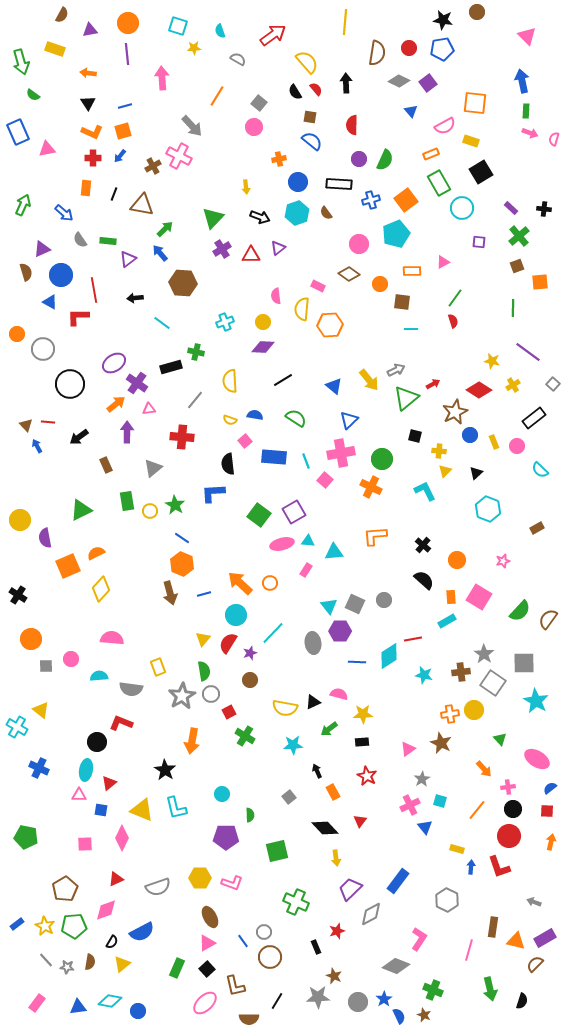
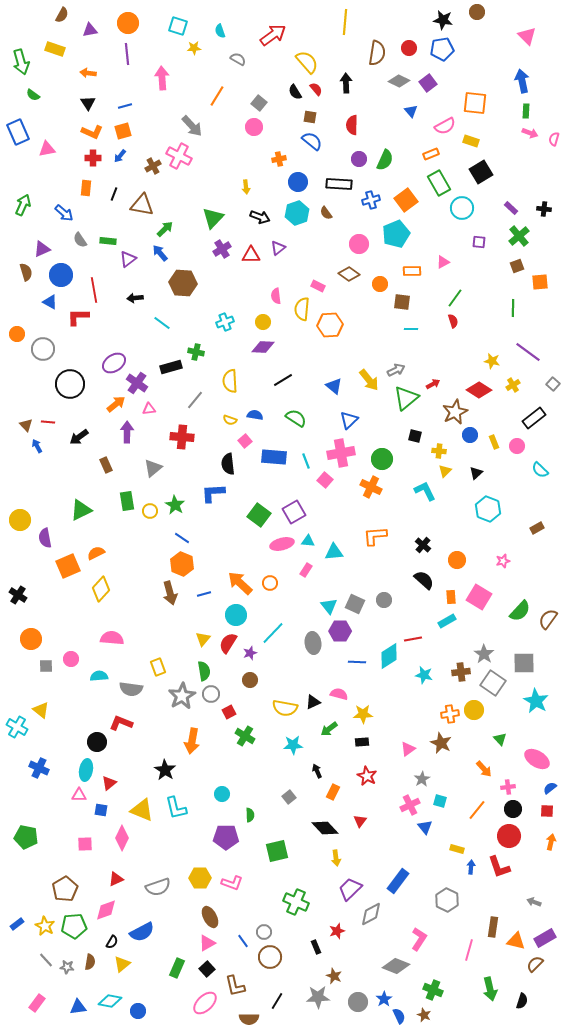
orange rectangle at (333, 792): rotated 56 degrees clockwise
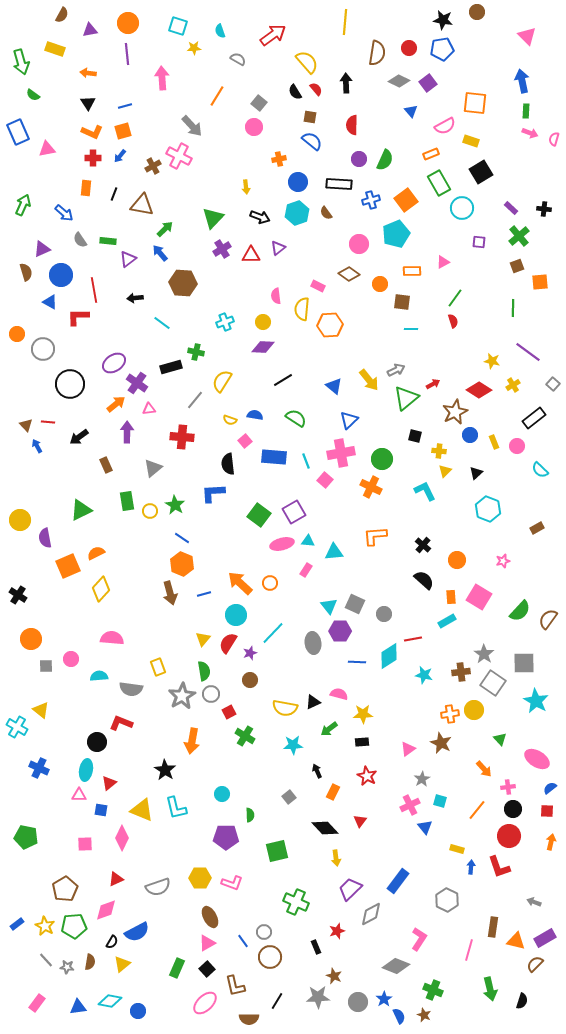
yellow semicircle at (230, 381): moved 8 px left; rotated 35 degrees clockwise
gray circle at (384, 600): moved 14 px down
blue semicircle at (142, 932): moved 5 px left
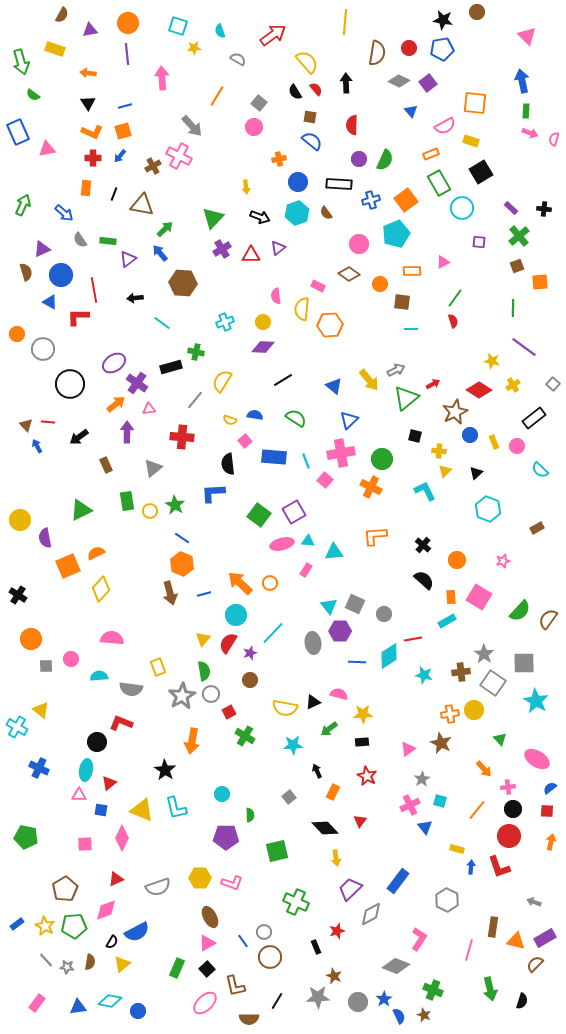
purple line at (528, 352): moved 4 px left, 5 px up
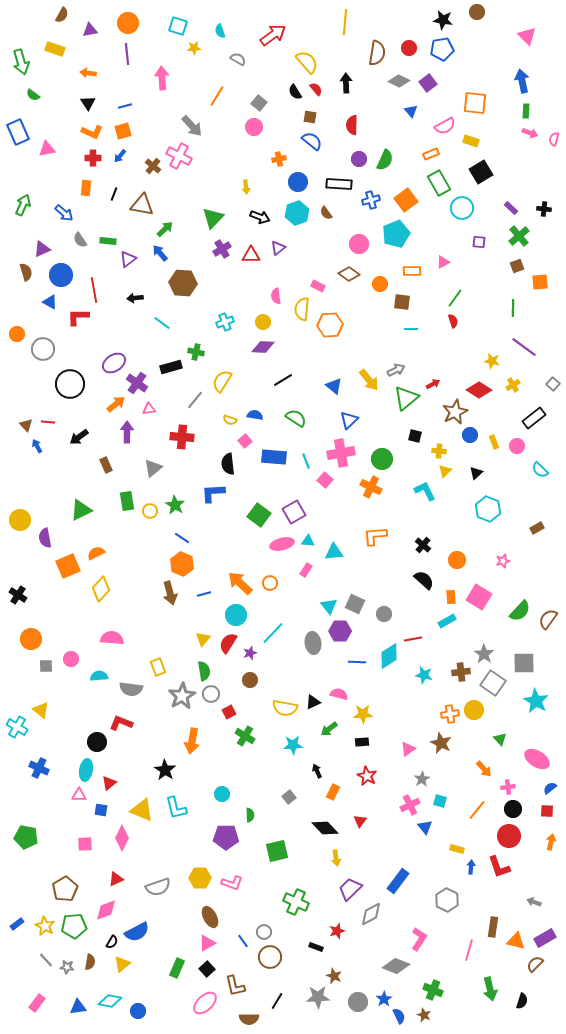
brown cross at (153, 166): rotated 21 degrees counterclockwise
black rectangle at (316, 947): rotated 48 degrees counterclockwise
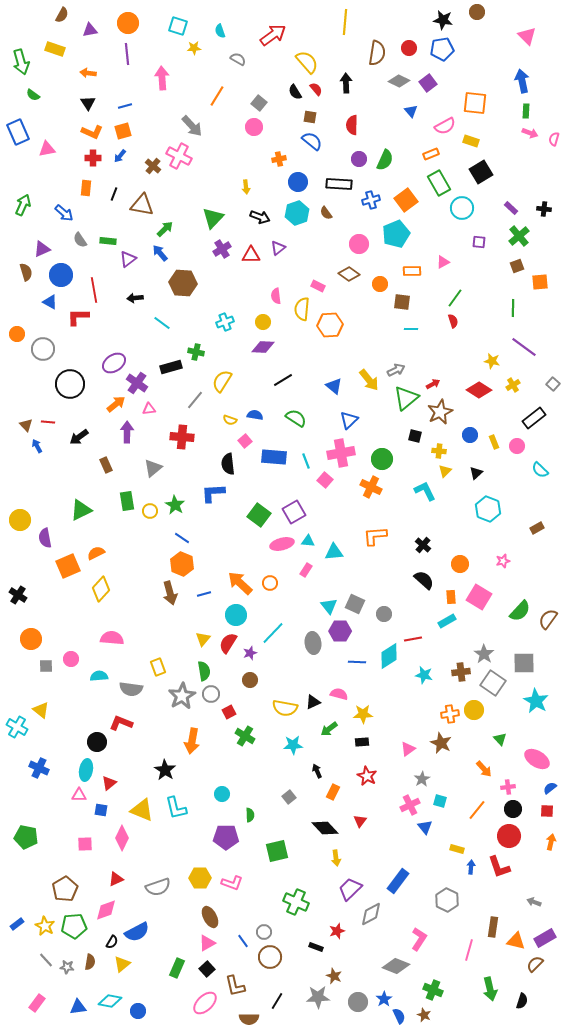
brown star at (455, 412): moved 15 px left
orange circle at (457, 560): moved 3 px right, 4 px down
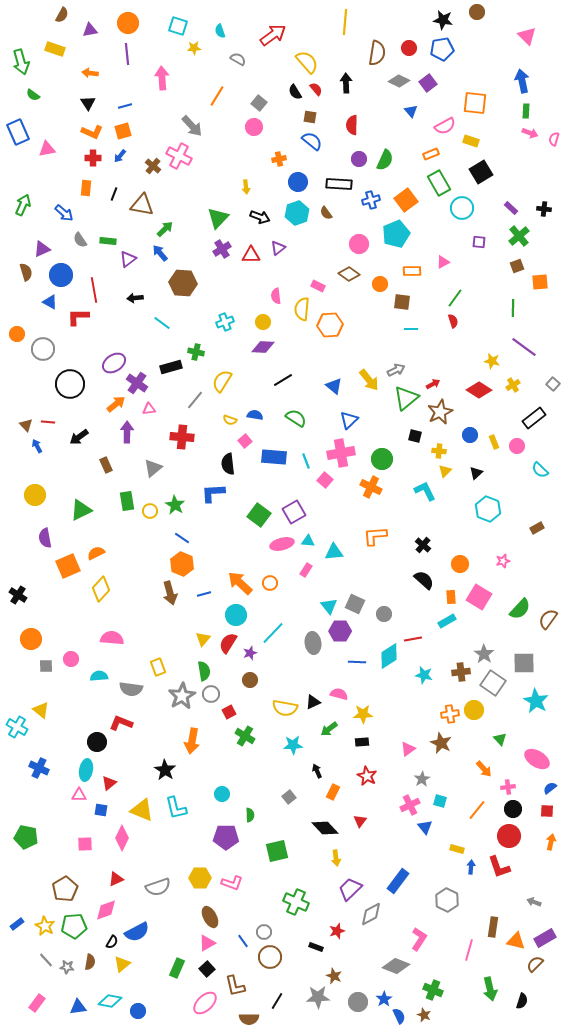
orange arrow at (88, 73): moved 2 px right
green triangle at (213, 218): moved 5 px right
yellow circle at (20, 520): moved 15 px right, 25 px up
green semicircle at (520, 611): moved 2 px up
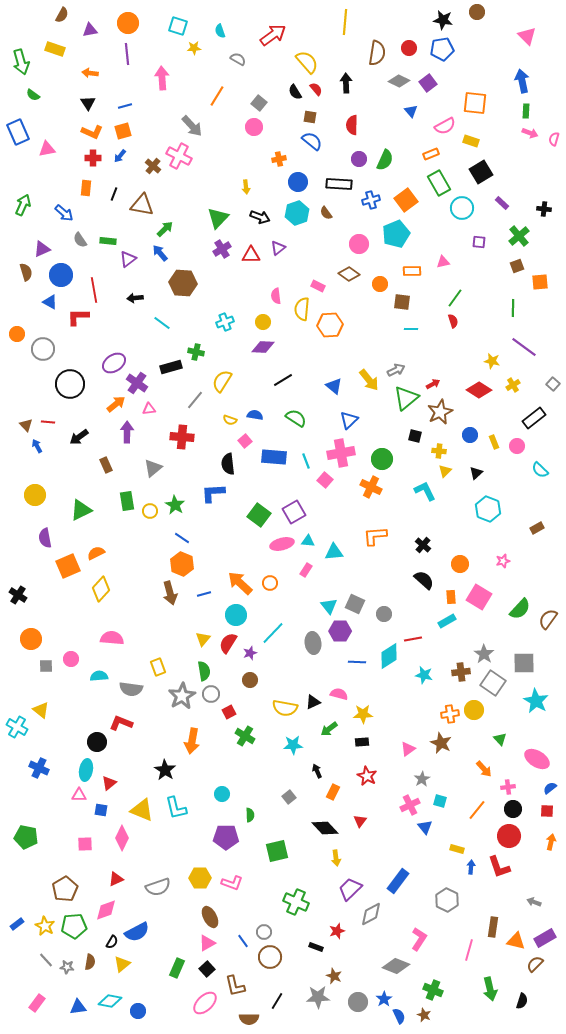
purple rectangle at (511, 208): moved 9 px left, 5 px up
pink triangle at (443, 262): rotated 16 degrees clockwise
